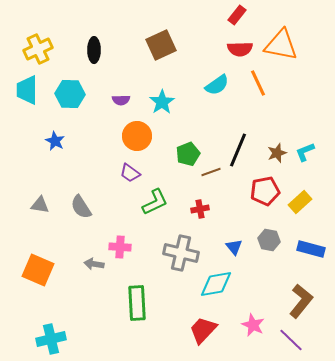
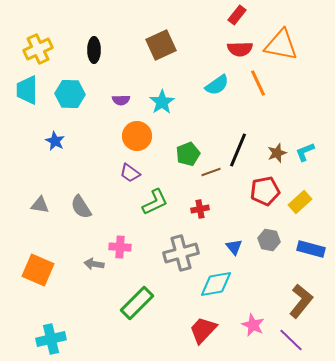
gray cross: rotated 28 degrees counterclockwise
green rectangle: rotated 48 degrees clockwise
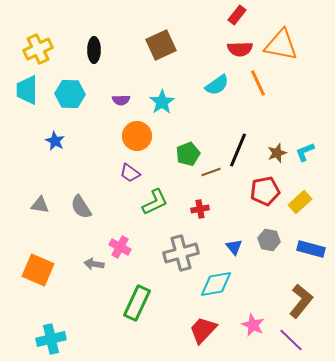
pink cross: rotated 25 degrees clockwise
green rectangle: rotated 20 degrees counterclockwise
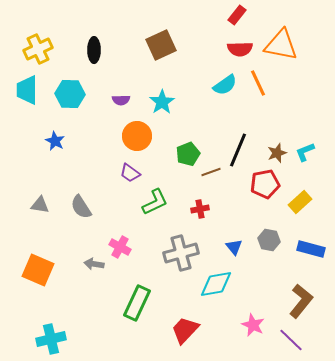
cyan semicircle: moved 8 px right
red pentagon: moved 7 px up
red trapezoid: moved 18 px left
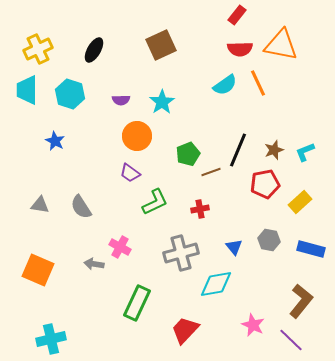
black ellipse: rotated 30 degrees clockwise
cyan hexagon: rotated 16 degrees clockwise
brown star: moved 3 px left, 3 px up
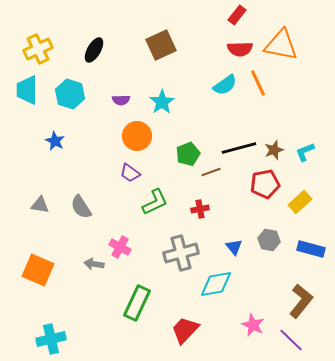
black line: moved 1 px right, 2 px up; rotated 52 degrees clockwise
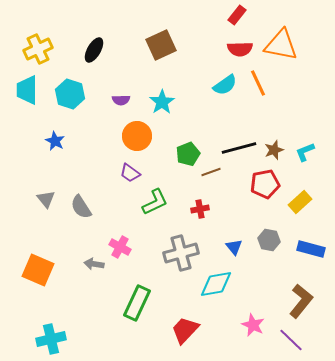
gray triangle: moved 6 px right, 6 px up; rotated 42 degrees clockwise
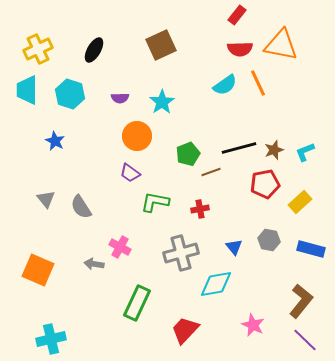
purple semicircle: moved 1 px left, 2 px up
green L-shape: rotated 144 degrees counterclockwise
purple line: moved 14 px right
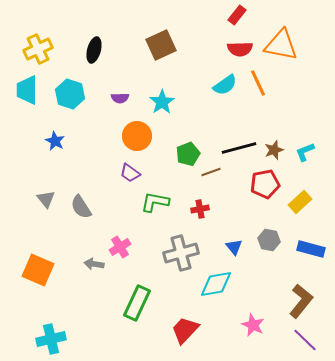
black ellipse: rotated 15 degrees counterclockwise
pink cross: rotated 30 degrees clockwise
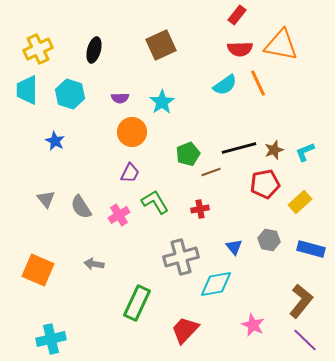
orange circle: moved 5 px left, 4 px up
purple trapezoid: rotated 100 degrees counterclockwise
green L-shape: rotated 48 degrees clockwise
pink cross: moved 1 px left, 32 px up
gray cross: moved 4 px down
